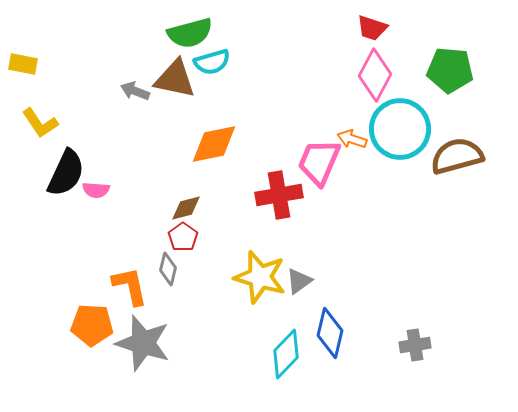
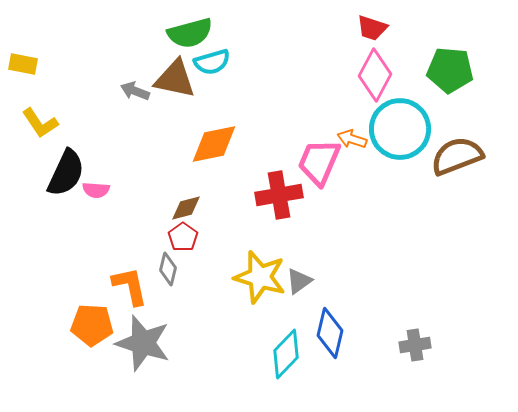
brown semicircle: rotated 6 degrees counterclockwise
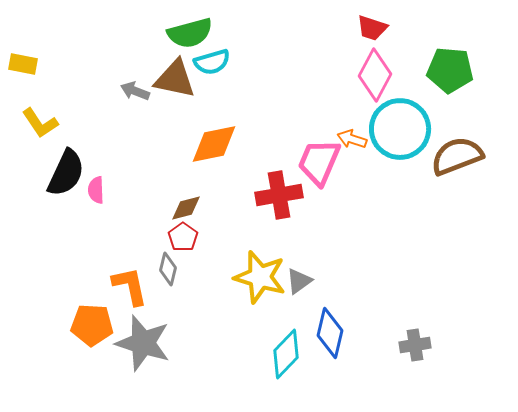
pink semicircle: rotated 84 degrees clockwise
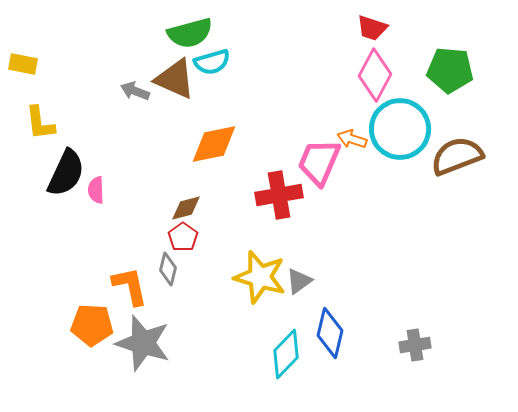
brown triangle: rotated 12 degrees clockwise
yellow L-shape: rotated 27 degrees clockwise
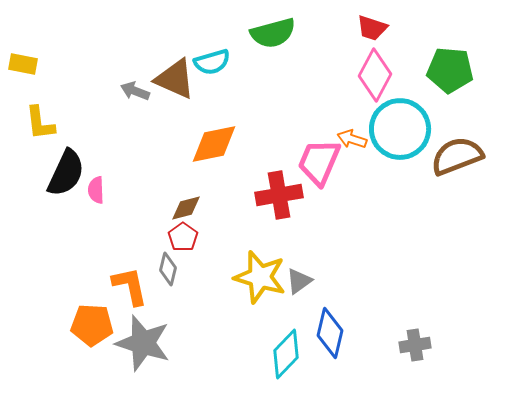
green semicircle: moved 83 px right
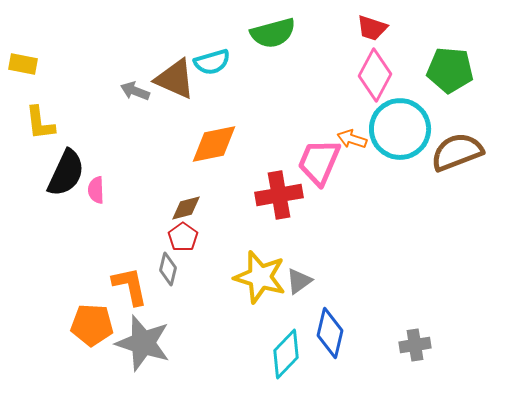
brown semicircle: moved 4 px up
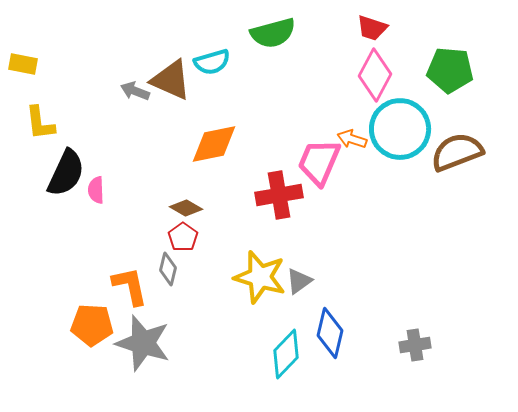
brown triangle: moved 4 px left, 1 px down
brown diamond: rotated 44 degrees clockwise
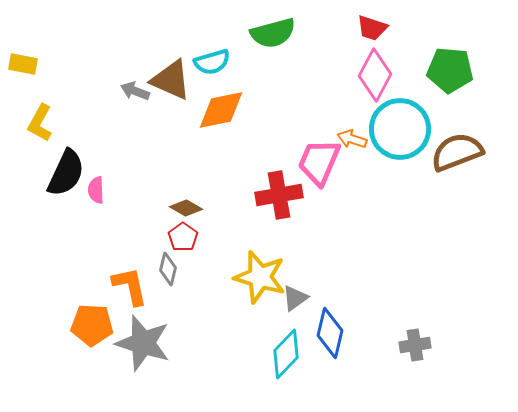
yellow L-shape: rotated 36 degrees clockwise
orange diamond: moved 7 px right, 34 px up
gray triangle: moved 4 px left, 17 px down
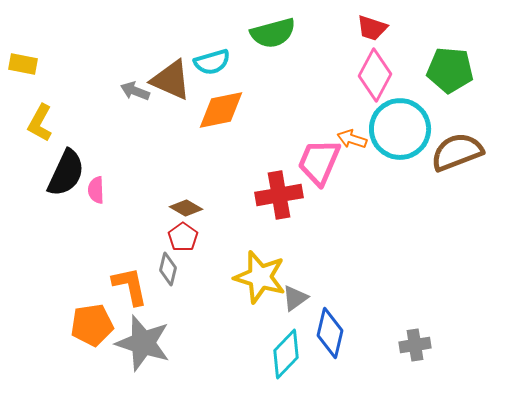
orange pentagon: rotated 12 degrees counterclockwise
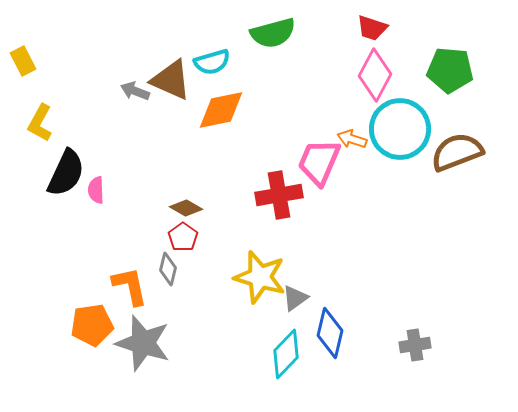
yellow rectangle: moved 3 px up; rotated 52 degrees clockwise
